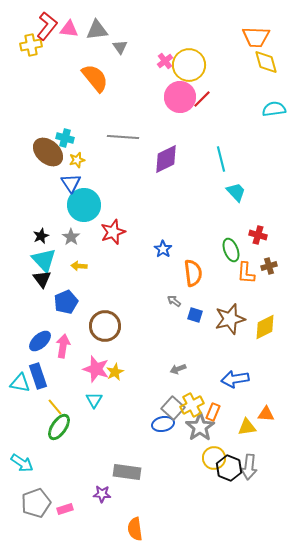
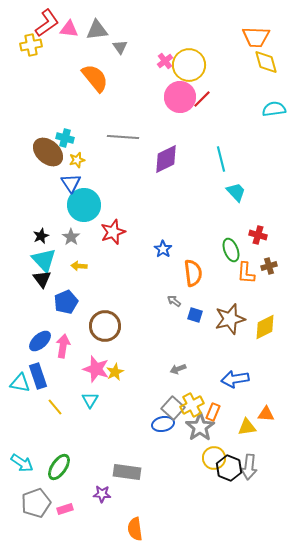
red L-shape at (47, 26): moved 3 px up; rotated 16 degrees clockwise
cyan triangle at (94, 400): moved 4 px left
green ellipse at (59, 427): moved 40 px down
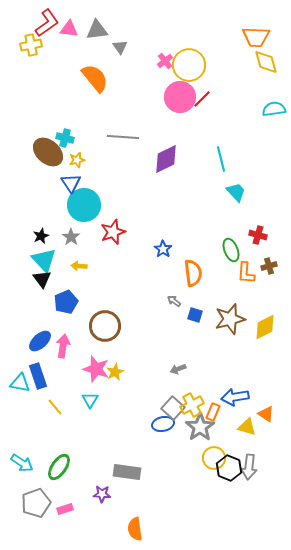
blue arrow at (235, 379): moved 18 px down
orange triangle at (266, 414): rotated 30 degrees clockwise
yellow triangle at (247, 427): rotated 24 degrees clockwise
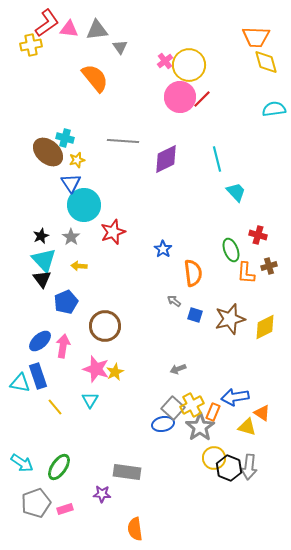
gray line at (123, 137): moved 4 px down
cyan line at (221, 159): moved 4 px left
orange triangle at (266, 414): moved 4 px left, 1 px up
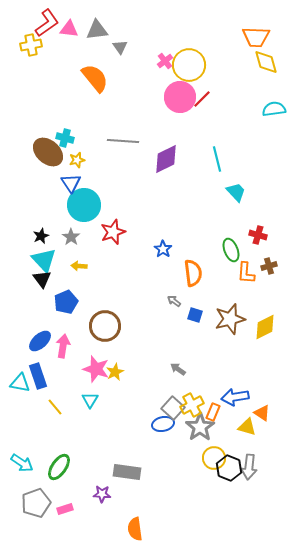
gray arrow at (178, 369): rotated 56 degrees clockwise
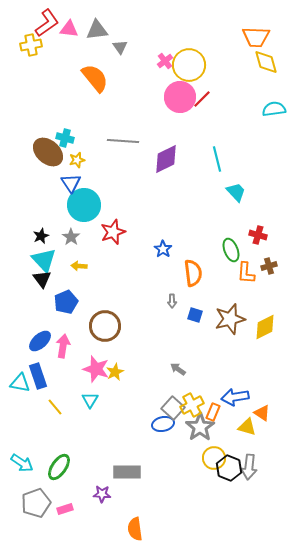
gray arrow at (174, 301): moved 2 px left; rotated 128 degrees counterclockwise
gray rectangle at (127, 472): rotated 8 degrees counterclockwise
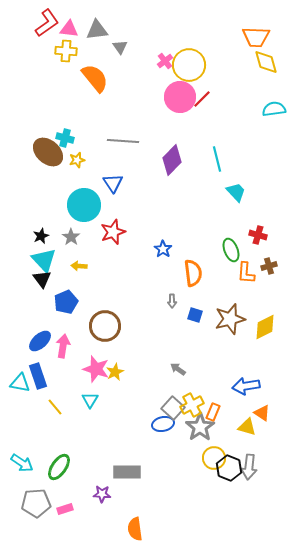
yellow cross at (31, 45): moved 35 px right, 6 px down; rotated 15 degrees clockwise
purple diamond at (166, 159): moved 6 px right, 1 px down; rotated 20 degrees counterclockwise
blue triangle at (71, 183): moved 42 px right
blue arrow at (235, 397): moved 11 px right, 11 px up
gray pentagon at (36, 503): rotated 16 degrees clockwise
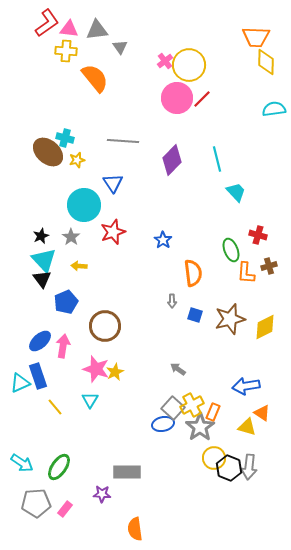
yellow diamond at (266, 62): rotated 16 degrees clockwise
pink circle at (180, 97): moved 3 px left, 1 px down
blue star at (163, 249): moved 9 px up
cyan triangle at (20, 383): rotated 35 degrees counterclockwise
pink rectangle at (65, 509): rotated 35 degrees counterclockwise
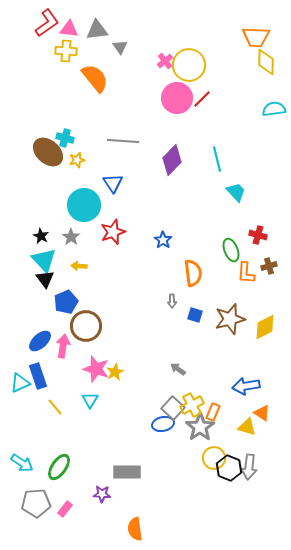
black star at (41, 236): rotated 21 degrees counterclockwise
black triangle at (42, 279): moved 3 px right
brown circle at (105, 326): moved 19 px left
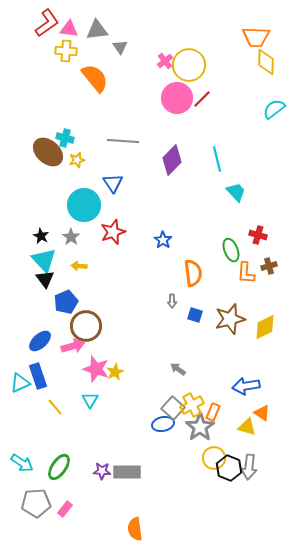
cyan semicircle at (274, 109): rotated 30 degrees counterclockwise
pink arrow at (63, 346): moved 10 px right; rotated 65 degrees clockwise
purple star at (102, 494): moved 23 px up
